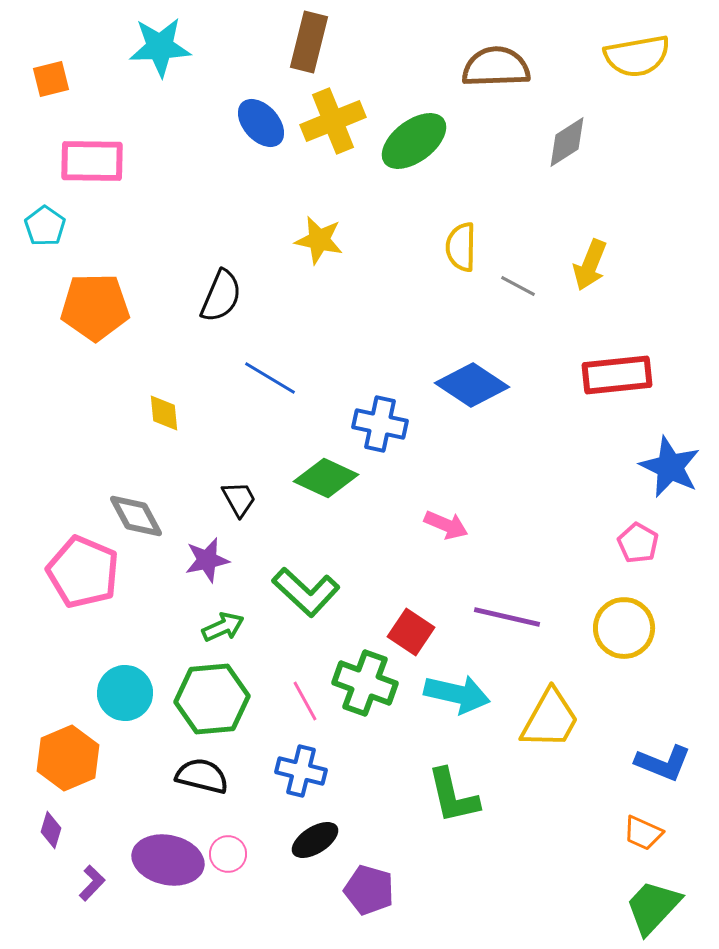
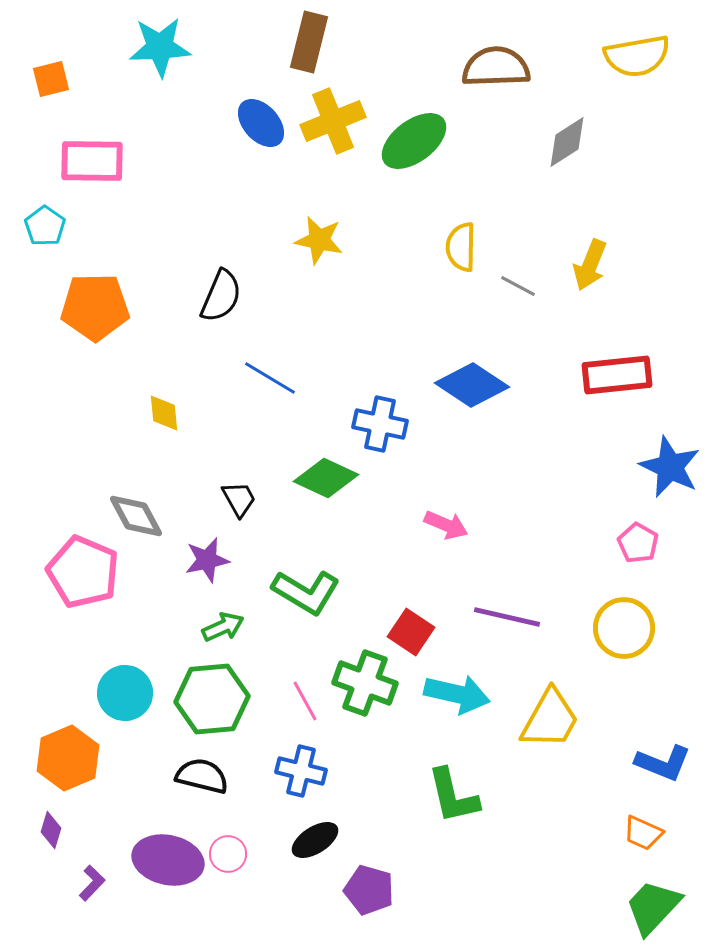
green L-shape at (306, 592): rotated 12 degrees counterclockwise
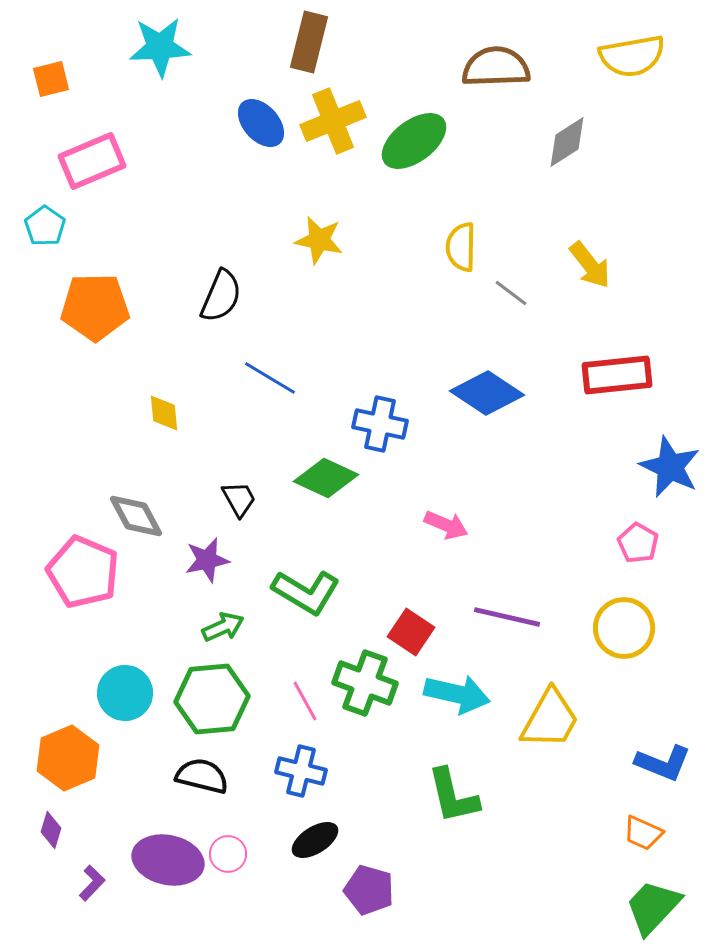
yellow semicircle at (637, 56): moved 5 px left
pink rectangle at (92, 161): rotated 24 degrees counterclockwise
yellow arrow at (590, 265): rotated 60 degrees counterclockwise
gray line at (518, 286): moved 7 px left, 7 px down; rotated 9 degrees clockwise
blue diamond at (472, 385): moved 15 px right, 8 px down
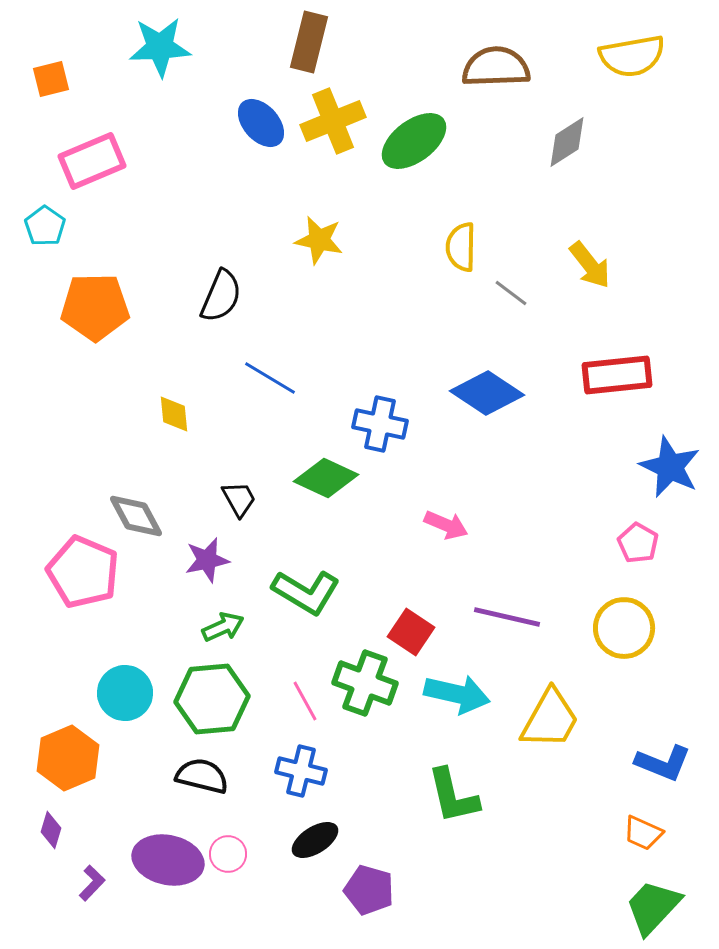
yellow diamond at (164, 413): moved 10 px right, 1 px down
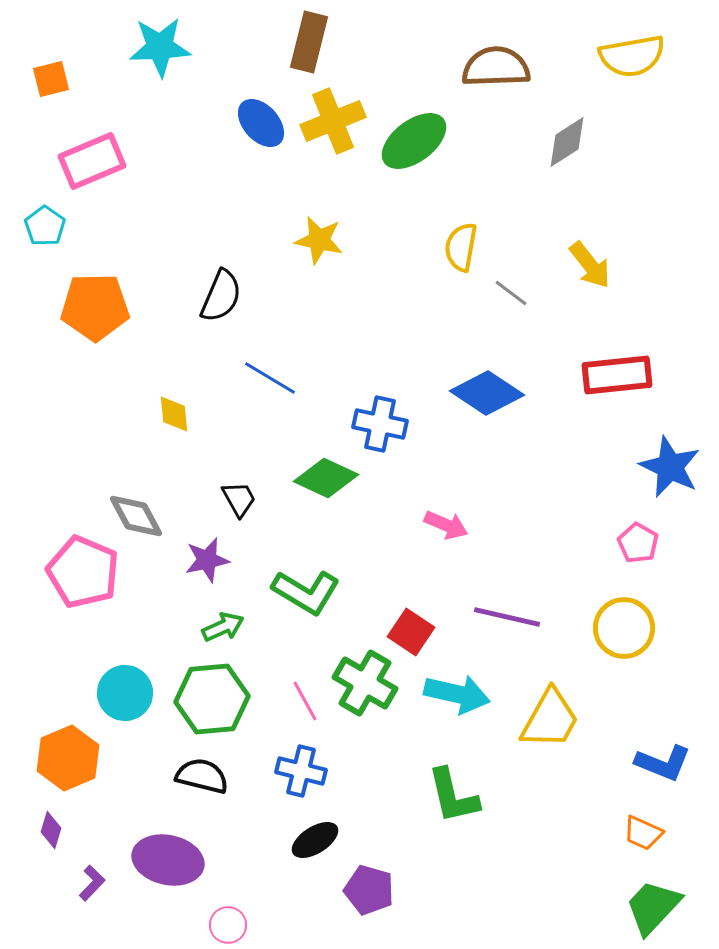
yellow semicircle at (461, 247): rotated 9 degrees clockwise
green cross at (365, 683): rotated 10 degrees clockwise
pink circle at (228, 854): moved 71 px down
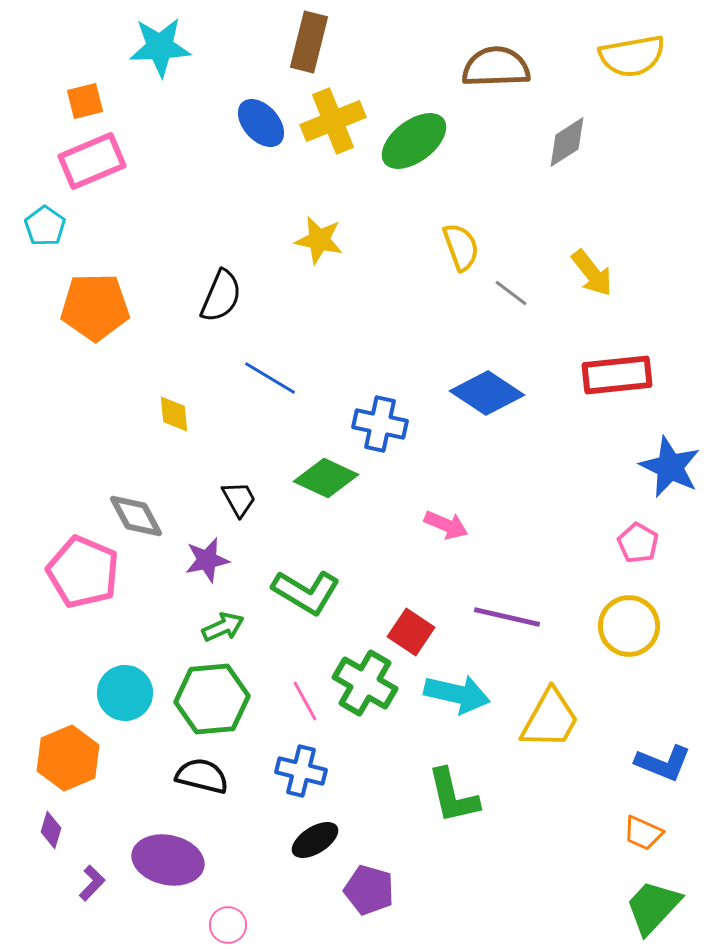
orange square at (51, 79): moved 34 px right, 22 px down
yellow semicircle at (461, 247): rotated 150 degrees clockwise
yellow arrow at (590, 265): moved 2 px right, 8 px down
yellow circle at (624, 628): moved 5 px right, 2 px up
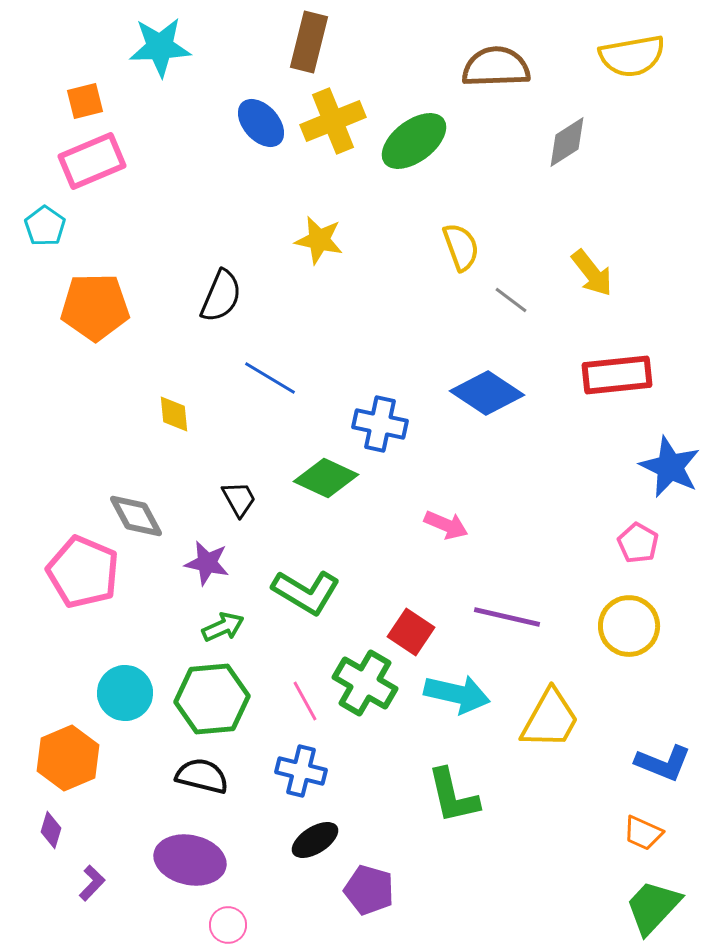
gray line at (511, 293): moved 7 px down
purple star at (207, 560): moved 3 px down; rotated 24 degrees clockwise
purple ellipse at (168, 860): moved 22 px right
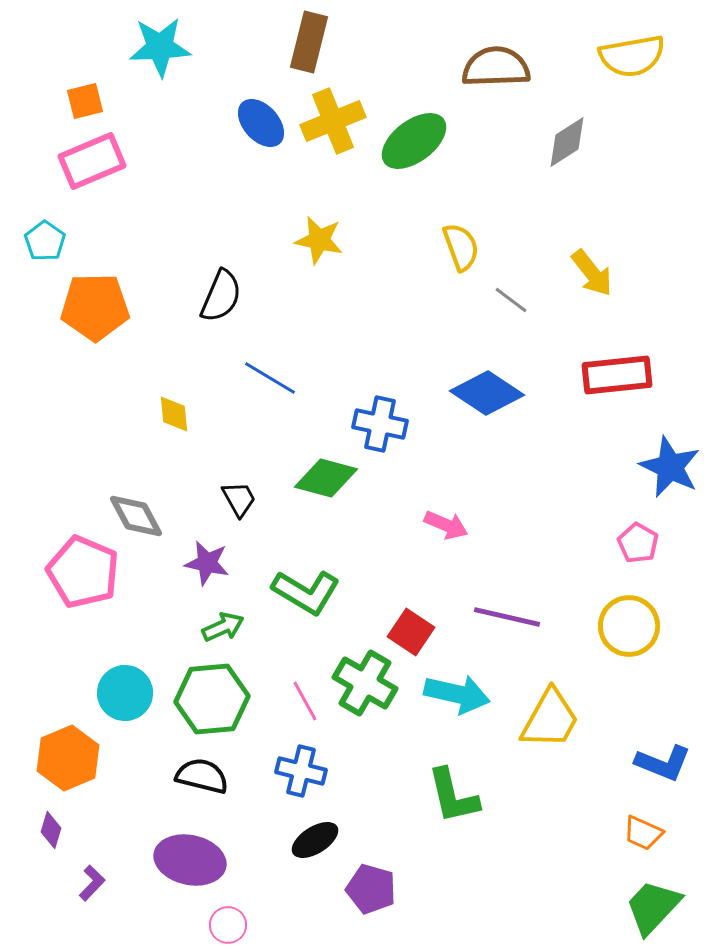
cyan pentagon at (45, 226): moved 15 px down
green diamond at (326, 478): rotated 10 degrees counterclockwise
purple pentagon at (369, 890): moved 2 px right, 1 px up
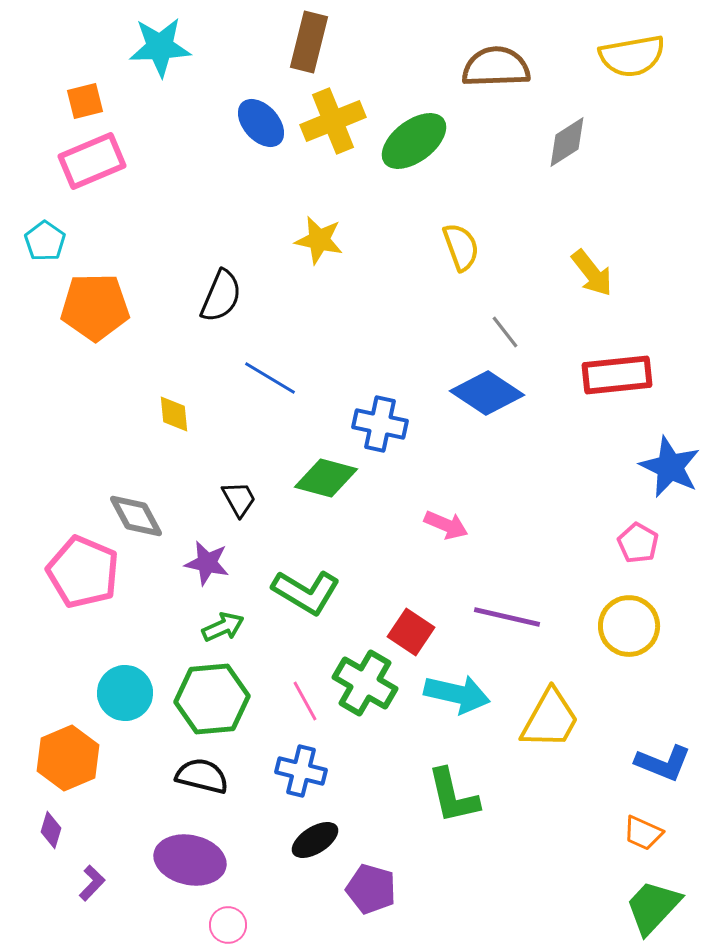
gray line at (511, 300): moved 6 px left, 32 px down; rotated 15 degrees clockwise
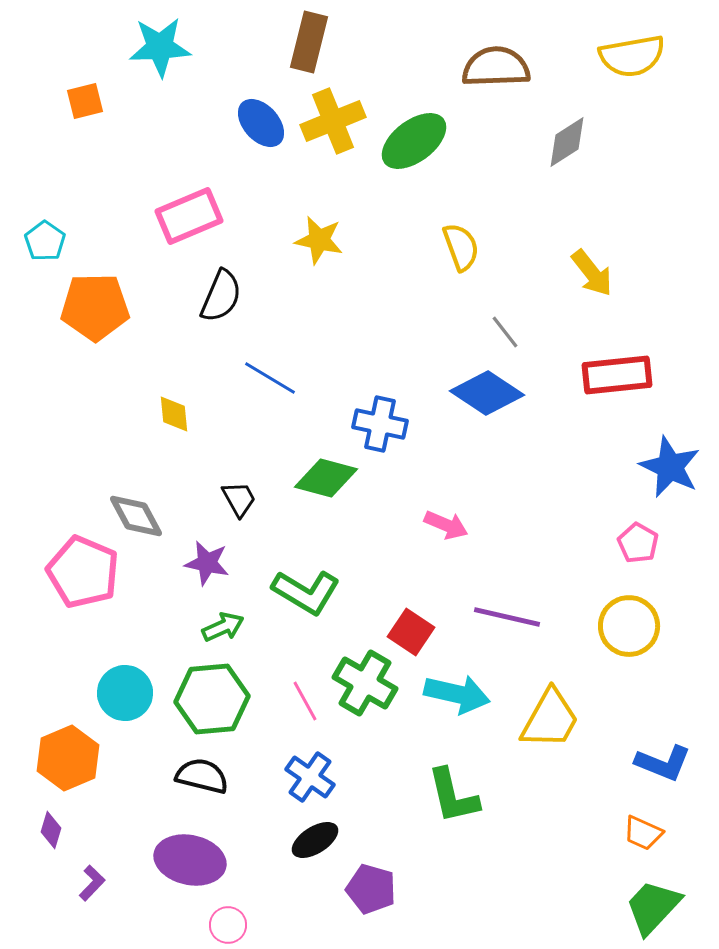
pink rectangle at (92, 161): moved 97 px right, 55 px down
blue cross at (301, 771): moved 9 px right, 6 px down; rotated 21 degrees clockwise
